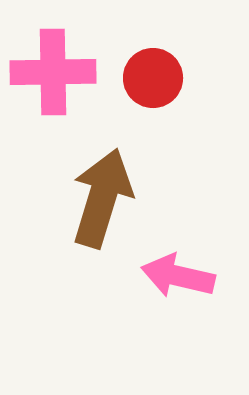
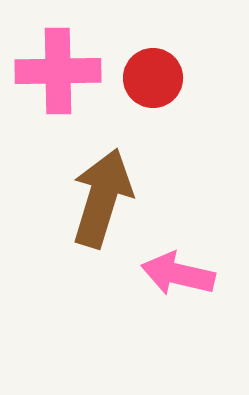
pink cross: moved 5 px right, 1 px up
pink arrow: moved 2 px up
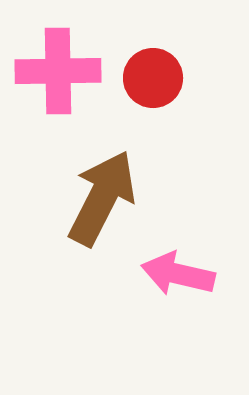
brown arrow: rotated 10 degrees clockwise
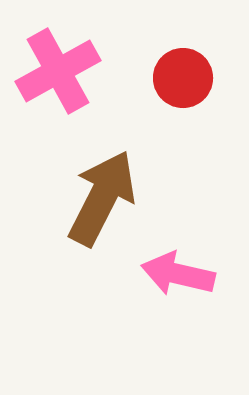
pink cross: rotated 28 degrees counterclockwise
red circle: moved 30 px right
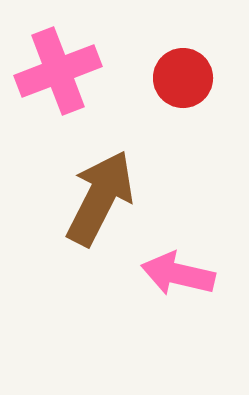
pink cross: rotated 8 degrees clockwise
brown arrow: moved 2 px left
